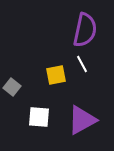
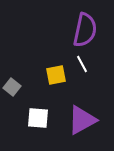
white square: moved 1 px left, 1 px down
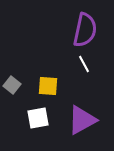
white line: moved 2 px right
yellow square: moved 8 px left, 11 px down; rotated 15 degrees clockwise
gray square: moved 2 px up
white square: rotated 15 degrees counterclockwise
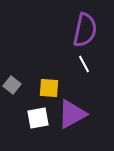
yellow square: moved 1 px right, 2 px down
purple triangle: moved 10 px left, 6 px up
